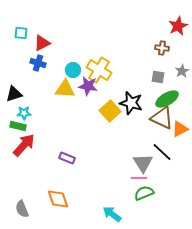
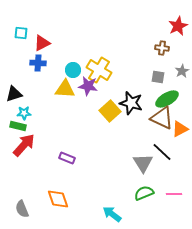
blue cross: rotated 14 degrees counterclockwise
pink line: moved 35 px right, 16 px down
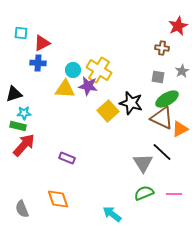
yellow square: moved 2 px left
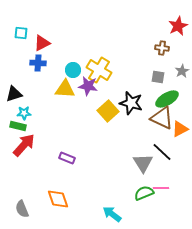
pink line: moved 13 px left, 6 px up
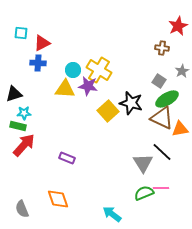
gray square: moved 1 px right, 4 px down; rotated 24 degrees clockwise
orange triangle: rotated 18 degrees clockwise
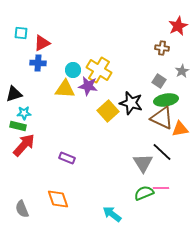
green ellipse: moved 1 px left, 1 px down; rotated 20 degrees clockwise
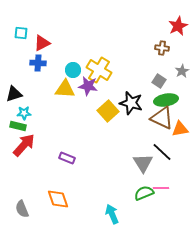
cyan arrow: rotated 30 degrees clockwise
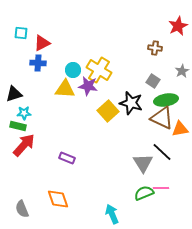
brown cross: moved 7 px left
gray square: moved 6 px left
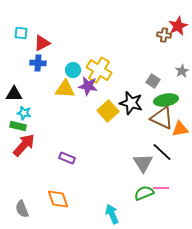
brown cross: moved 9 px right, 13 px up
black triangle: rotated 18 degrees clockwise
cyan star: rotated 16 degrees clockwise
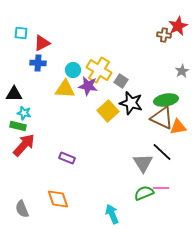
gray square: moved 32 px left
orange triangle: moved 2 px left, 2 px up
